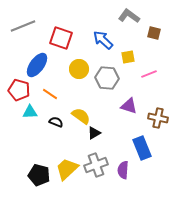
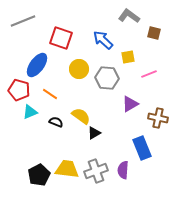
gray line: moved 5 px up
purple triangle: moved 1 px right, 2 px up; rotated 48 degrees counterclockwise
cyan triangle: rotated 21 degrees counterclockwise
gray cross: moved 6 px down
yellow trapezoid: rotated 50 degrees clockwise
black pentagon: rotated 30 degrees clockwise
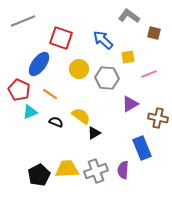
blue ellipse: moved 2 px right, 1 px up
red pentagon: rotated 10 degrees clockwise
yellow trapezoid: rotated 10 degrees counterclockwise
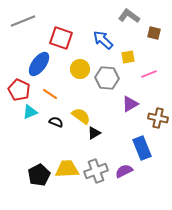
yellow circle: moved 1 px right
purple semicircle: moved 1 px right, 1 px down; rotated 60 degrees clockwise
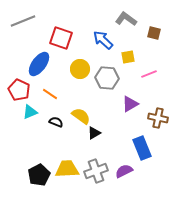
gray L-shape: moved 3 px left, 3 px down
